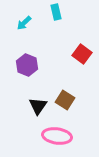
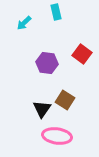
purple hexagon: moved 20 px right, 2 px up; rotated 15 degrees counterclockwise
black triangle: moved 4 px right, 3 px down
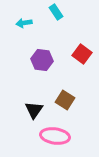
cyan rectangle: rotated 21 degrees counterclockwise
cyan arrow: rotated 35 degrees clockwise
purple hexagon: moved 5 px left, 3 px up
black triangle: moved 8 px left, 1 px down
pink ellipse: moved 2 px left
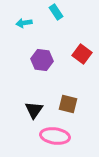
brown square: moved 3 px right, 4 px down; rotated 18 degrees counterclockwise
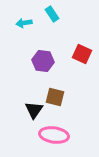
cyan rectangle: moved 4 px left, 2 px down
red square: rotated 12 degrees counterclockwise
purple hexagon: moved 1 px right, 1 px down
brown square: moved 13 px left, 7 px up
pink ellipse: moved 1 px left, 1 px up
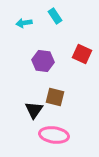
cyan rectangle: moved 3 px right, 2 px down
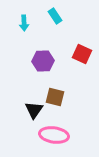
cyan arrow: rotated 84 degrees counterclockwise
purple hexagon: rotated 10 degrees counterclockwise
